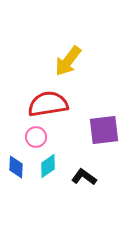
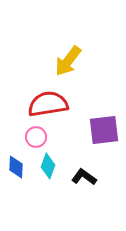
cyan diamond: rotated 35 degrees counterclockwise
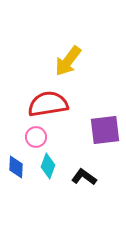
purple square: moved 1 px right
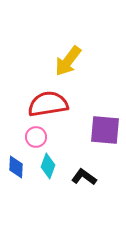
purple square: rotated 12 degrees clockwise
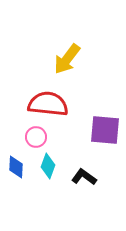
yellow arrow: moved 1 px left, 2 px up
red semicircle: rotated 15 degrees clockwise
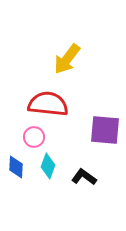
pink circle: moved 2 px left
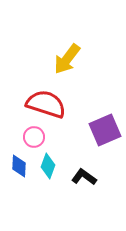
red semicircle: moved 2 px left; rotated 12 degrees clockwise
purple square: rotated 28 degrees counterclockwise
blue diamond: moved 3 px right, 1 px up
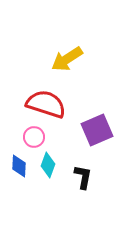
yellow arrow: rotated 20 degrees clockwise
purple square: moved 8 px left
cyan diamond: moved 1 px up
black L-shape: moved 1 px left; rotated 65 degrees clockwise
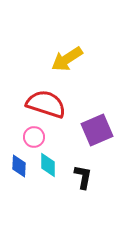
cyan diamond: rotated 20 degrees counterclockwise
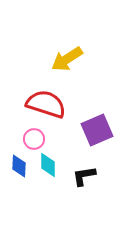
pink circle: moved 2 px down
black L-shape: moved 1 px right, 1 px up; rotated 110 degrees counterclockwise
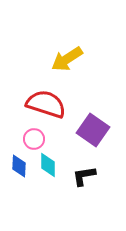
purple square: moved 4 px left; rotated 32 degrees counterclockwise
